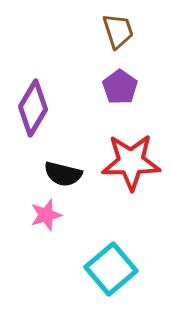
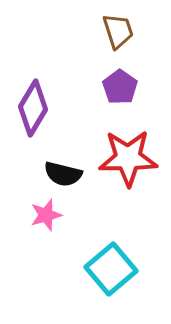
red star: moved 3 px left, 4 px up
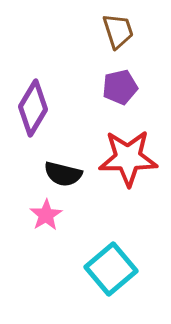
purple pentagon: rotated 24 degrees clockwise
pink star: rotated 16 degrees counterclockwise
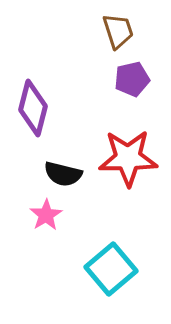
purple pentagon: moved 12 px right, 8 px up
purple diamond: rotated 16 degrees counterclockwise
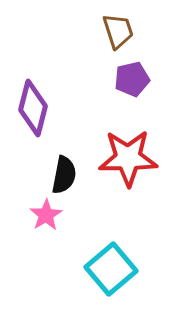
black semicircle: moved 1 px right, 1 px down; rotated 93 degrees counterclockwise
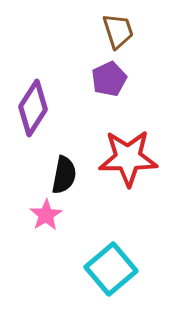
purple pentagon: moved 23 px left; rotated 12 degrees counterclockwise
purple diamond: rotated 18 degrees clockwise
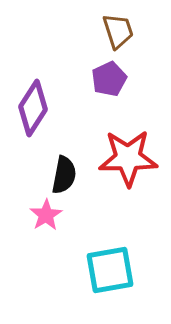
cyan square: moved 1 px left, 1 px down; rotated 30 degrees clockwise
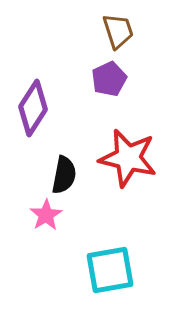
red star: rotated 14 degrees clockwise
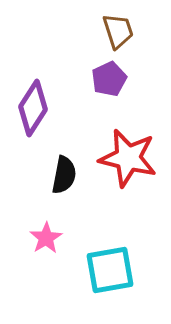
pink star: moved 23 px down
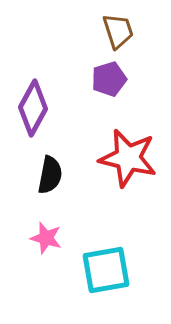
purple pentagon: rotated 8 degrees clockwise
purple diamond: rotated 4 degrees counterclockwise
black semicircle: moved 14 px left
pink star: rotated 24 degrees counterclockwise
cyan square: moved 4 px left
